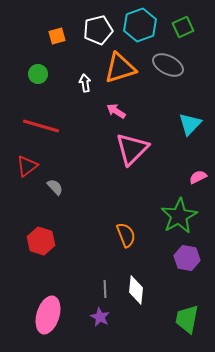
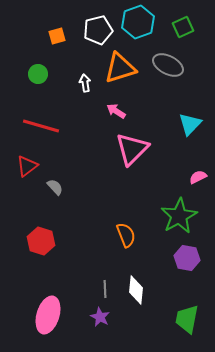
cyan hexagon: moved 2 px left, 3 px up
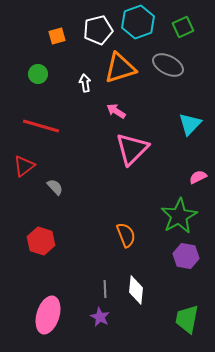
red triangle: moved 3 px left
purple hexagon: moved 1 px left, 2 px up
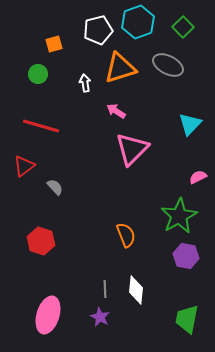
green square: rotated 20 degrees counterclockwise
orange square: moved 3 px left, 8 px down
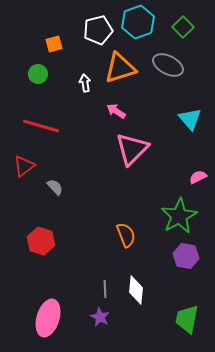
cyan triangle: moved 5 px up; rotated 25 degrees counterclockwise
pink ellipse: moved 3 px down
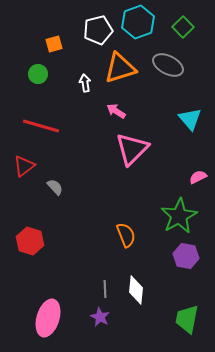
red hexagon: moved 11 px left
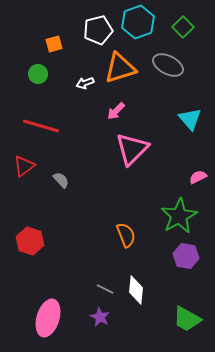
white arrow: rotated 102 degrees counterclockwise
pink arrow: rotated 78 degrees counterclockwise
gray semicircle: moved 6 px right, 7 px up
gray line: rotated 60 degrees counterclockwise
green trapezoid: rotated 72 degrees counterclockwise
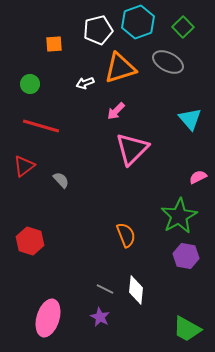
orange square: rotated 12 degrees clockwise
gray ellipse: moved 3 px up
green circle: moved 8 px left, 10 px down
green trapezoid: moved 10 px down
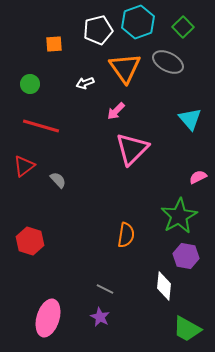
orange triangle: moved 5 px right; rotated 48 degrees counterclockwise
gray semicircle: moved 3 px left
orange semicircle: rotated 30 degrees clockwise
white diamond: moved 28 px right, 4 px up
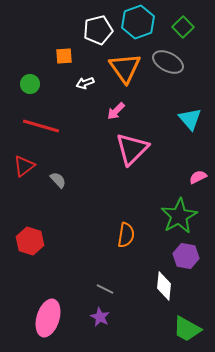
orange square: moved 10 px right, 12 px down
